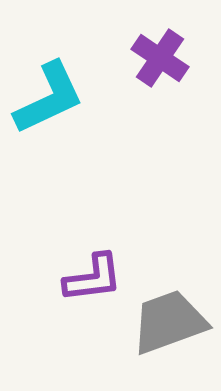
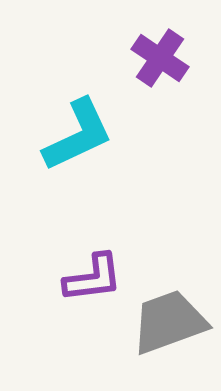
cyan L-shape: moved 29 px right, 37 px down
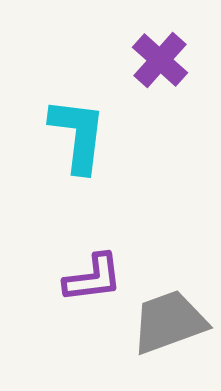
purple cross: moved 2 px down; rotated 8 degrees clockwise
cyan L-shape: rotated 58 degrees counterclockwise
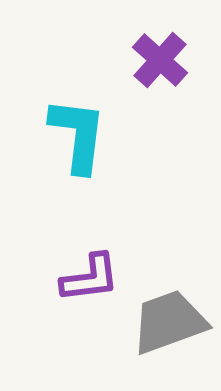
purple L-shape: moved 3 px left
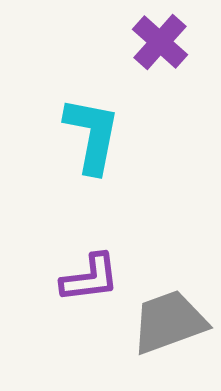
purple cross: moved 18 px up
cyan L-shape: moved 14 px right; rotated 4 degrees clockwise
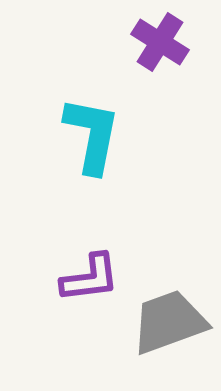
purple cross: rotated 10 degrees counterclockwise
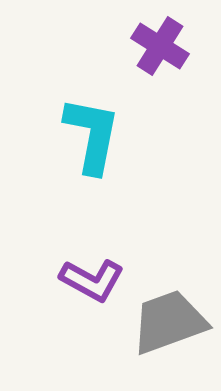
purple cross: moved 4 px down
purple L-shape: moved 2 px right, 2 px down; rotated 36 degrees clockwise
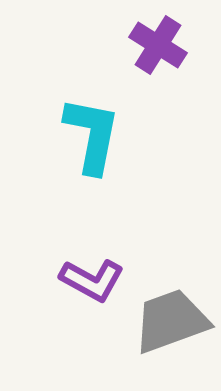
purple cross: moved 2 px left, 1 px up
gray trapezoid: moved 2 px right, 1 px up
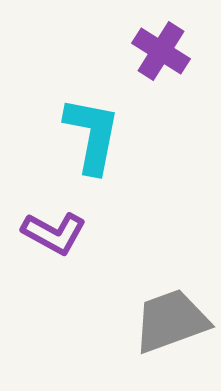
purple cross: moved 3 px right, 6 px down
purple L-shape: moved 38 px left, 47 px up
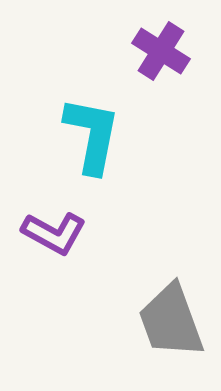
gray trapezoid: rotated 90 degrees counterclockwise
